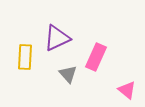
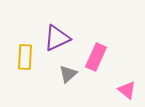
gray triangle: rotated 30 degrees clockwise
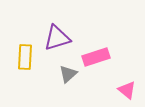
purple triangle: rotated 8 degrees clockwise
pink rectangle: rotated 48 degrees clockwise
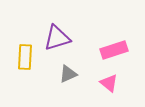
pink rectangle: moved 18 px right, 7 px up
gray triangle: rotated 18 degrees clockwise
pink triangle: moved 18 px left, 7 px up
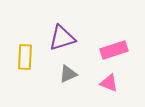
purple triangle: moved 5 px right
pink triangle: rotated 18 degrees counterclockwise
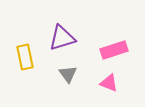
yellow rectangle: rotated 15 degrees counterclockwise
gray triangle: rotated 42 degrees counterclockwise
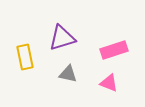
gray triangle: rotated 42 degrees counterclockwise
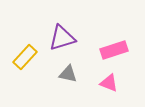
yellow rectangle: rotated 55 degrees clockwise
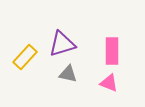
purple triangle: moved 6 px down
pink rectangle: moved 2 px left, 1 px down; rotated 72 degrees counterclockwise
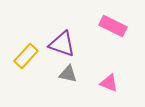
purple triangle: rotated 36 degrees clockwise
pink rectangle: moved 1 px right, 25 px up; rotated 64 degrees counterclockwise
yellow rectangle: moved 1 px right, 1 px up
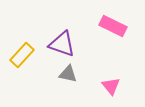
yellow rectangle: moved 4 px left, 1 px up
pink triangle: moved 2 px right, 3 px down; rotated 30 degrees clockwise
